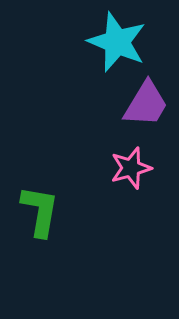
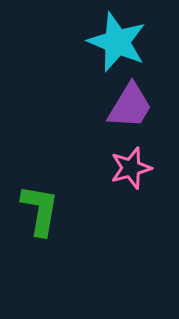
purple trapezoid: moved 16 px left, 2 px down
green L-shape: moved 1 px up
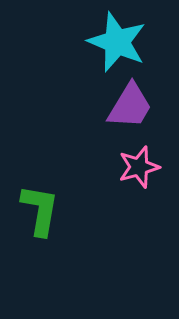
pink star: moved 8 px right, 1 px up
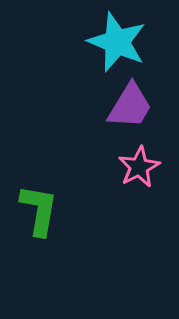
pink star: rotated 12 degrees counterclockwise
green L-shape: moved 1 px left
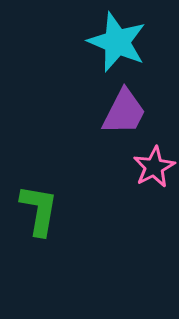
purple trapezoid: moved 6 px left, 6 px down; rotated 4 degrees counterclockwise
pink star: moved 15 px right
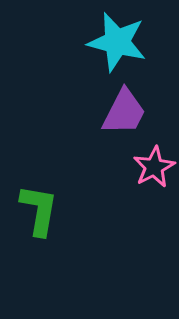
cyan star: rotated 8 degrees counterclockwise
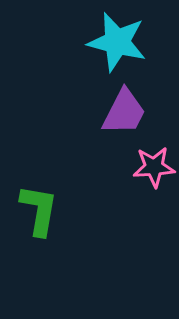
pink star: rotated 24 degrees clockwise
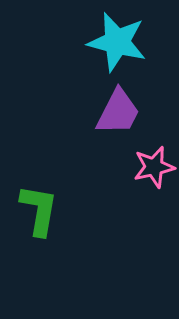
purple trapezoid: moved 6 px left
pink star: rotated 9 degrees counterclockwise
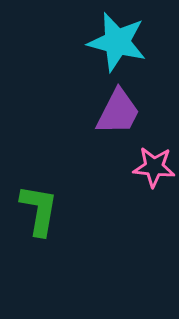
pink star: rotated 18 degrees clockwise
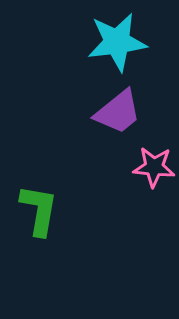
cyan star: rotated 22 degrees counterclockwise
purple trapezoid: rotated 24 degrees clockwise
